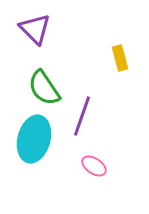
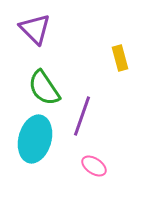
cyan ellipse: moved 1 px right
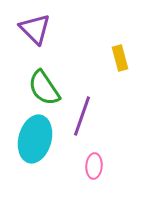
pink ellipse: rotated 60 degrees clockwise
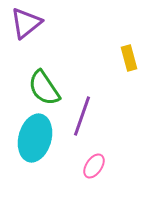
purple triangle: moved 9 px left, 6 px up; rotated 36 degrees clockwise
yellow rectangle: moved 9 px right
cyan ellipse: moved 1 px up
pink ellipse: rotated 30 degrees clockwise
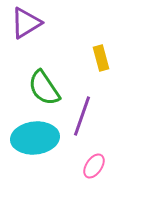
purple triangle: rotated 8 degrees clockwise
yellow rectangle: moved 28 px left
cyan ellipse: rotated 69 degrees clockwise
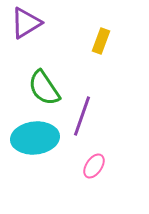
yellow rectangle: moved 17 px up; rotated 35 degrees clockwise
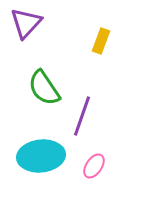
purple triangle: rotated 16 degrees counterclockwise
cyan ellipse: moved 6 px right, 18 px down
